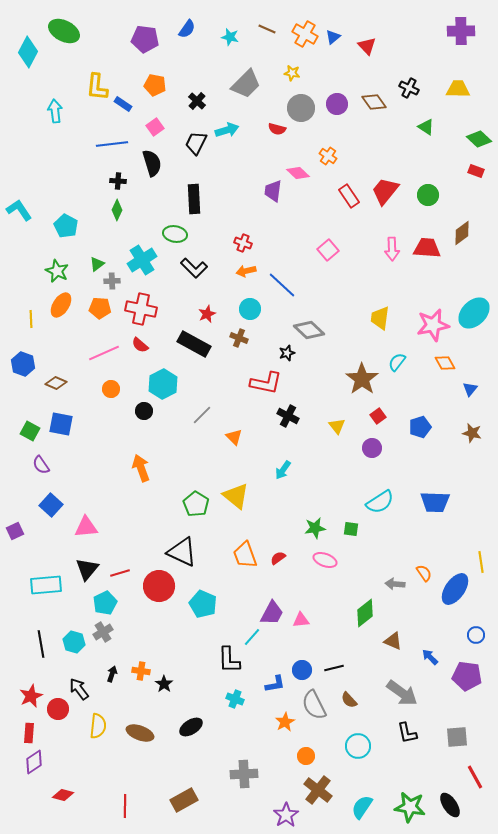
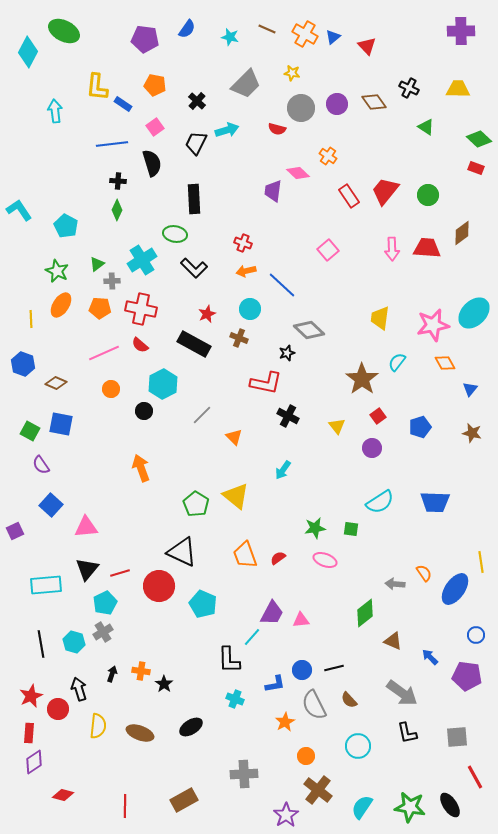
red rectangle at (476, 171): moved 3 px up
black arrow at (79, 689): rotated 20 degrees clockwise
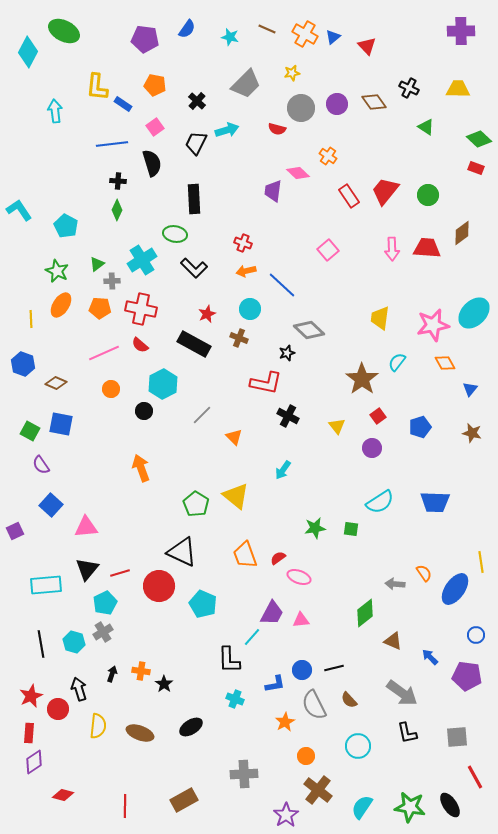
yellow star at (292, 73): rotated 21 degrees counterclockwise
pink ellipse at (325, 560): moved 26 px left, 17 px down
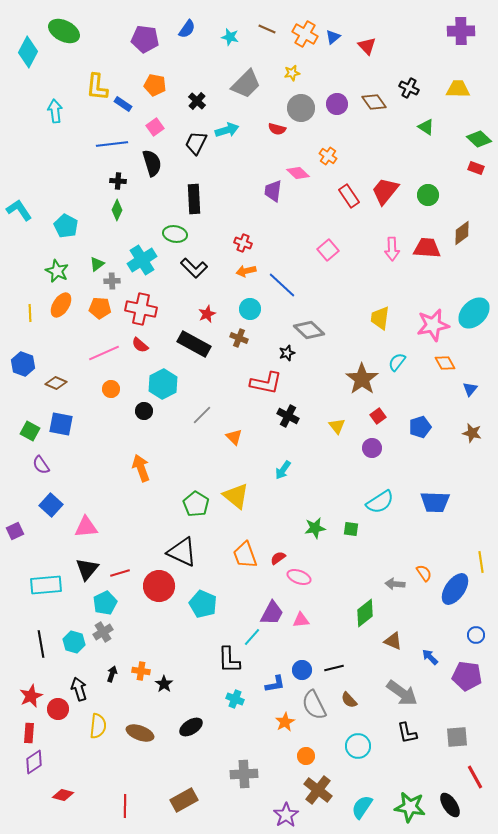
yellow line at (31, 319): moved 1 px left, 6 px up
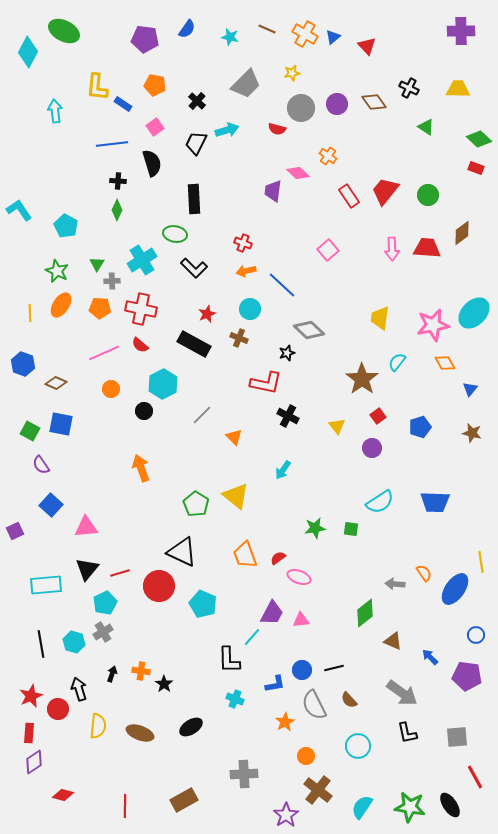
green triangle at (97, 264): rotated 21 degrees counterclockwise
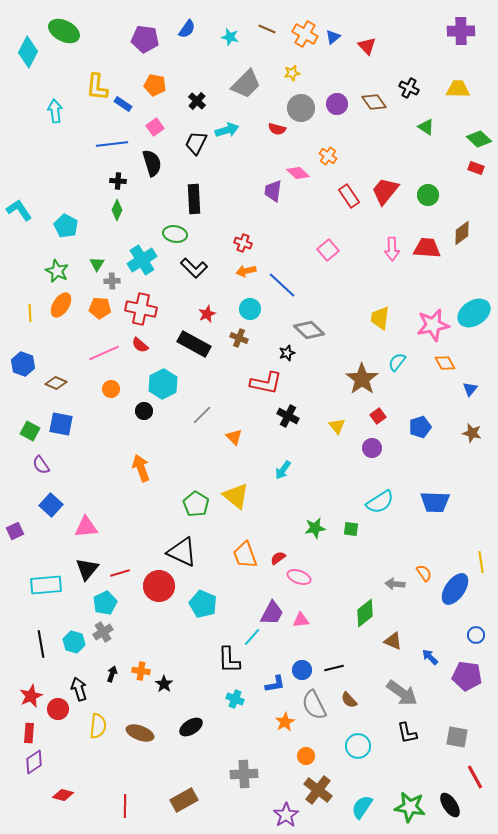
cyan ellipse at (474, 313): rotated 12 degrees clockwise
gray square at (457, 737): rotated 15 degrees clockwise
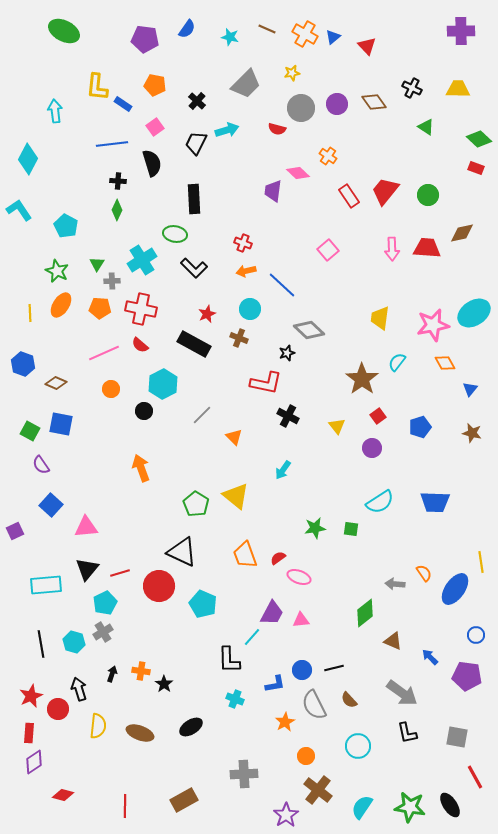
cyan diamond at (28, 52): moved 107 px down
black cross at (409, 88): moved 3 px right
brown diamond at (462, 233): rotated 25 degrees clockwise
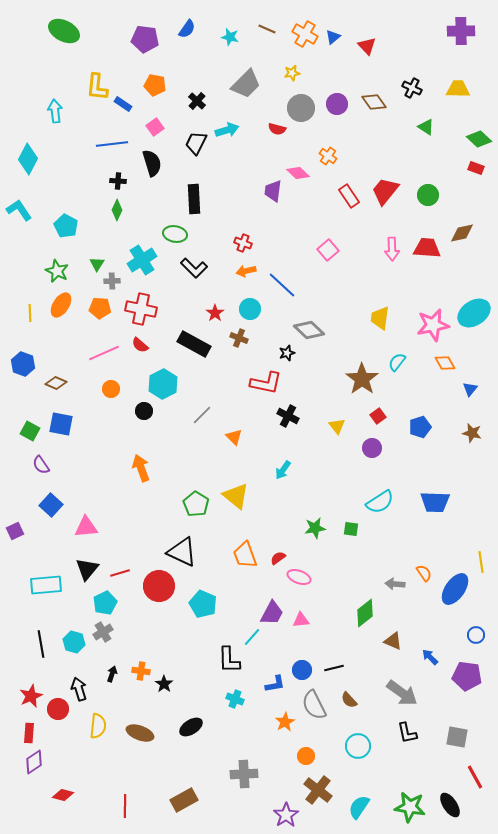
red star at (207, 314): moved 8 px right, 1 px up; rotated 12 degrees counterclockwise
cyan semicircle at (362, 807): moved 3 px left
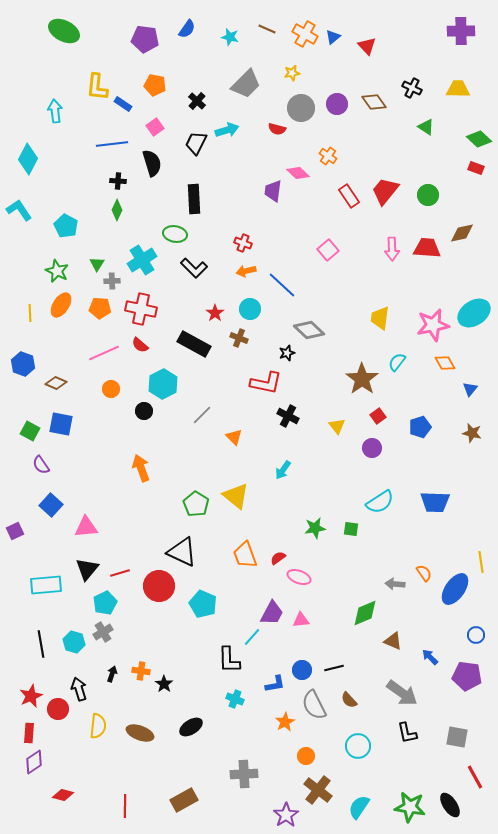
green diamond at (365, 613): rotated 16 degrees clockwise
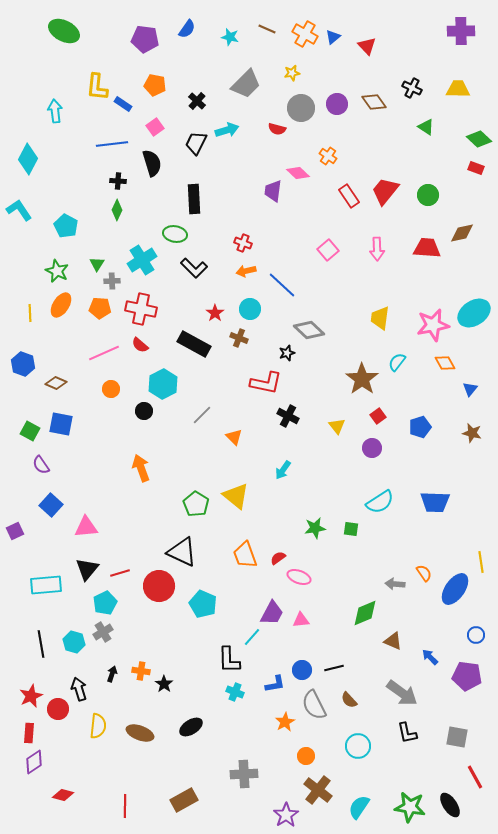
pink arrow at (392, 249): moved 15 px left
cyan cross at (235, 699): moved 7 px up
